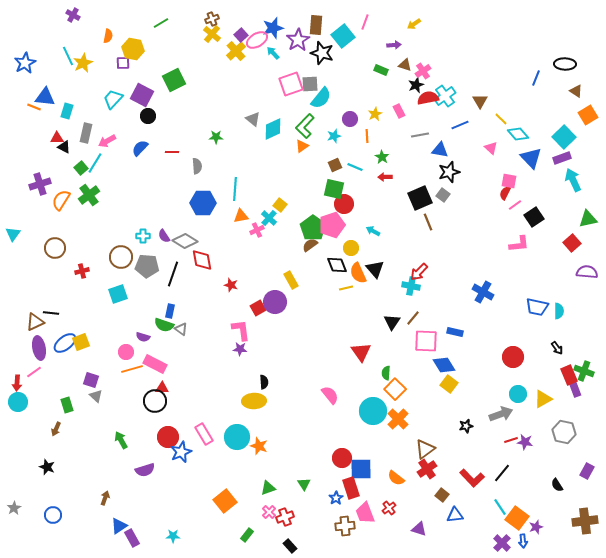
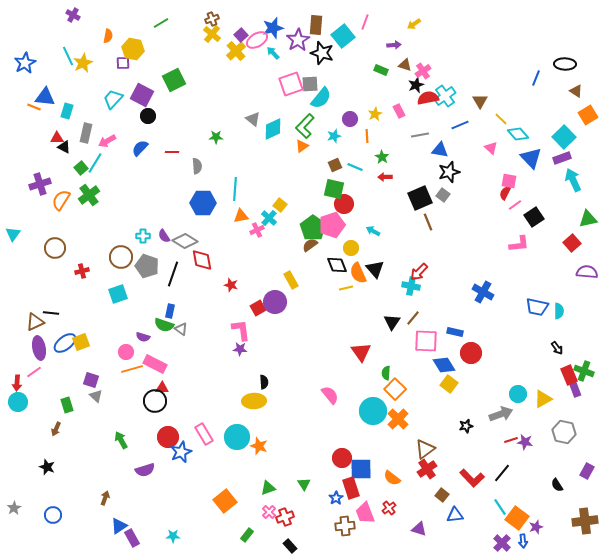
gray pentagon at (147, 266): rotated 15 degrees clockwise
red circle at (513, 357): moved 42 px left, 4 px up
orange semicircle at (396, 478): moved 4 px left
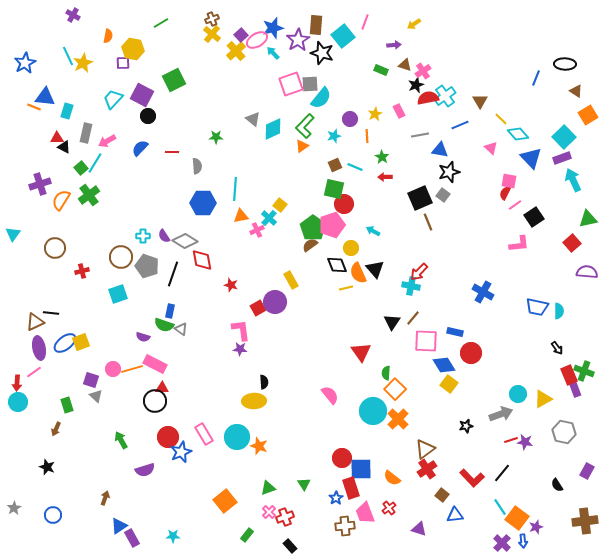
pink circle at (126, 352): moved 13 px left, 17 px down
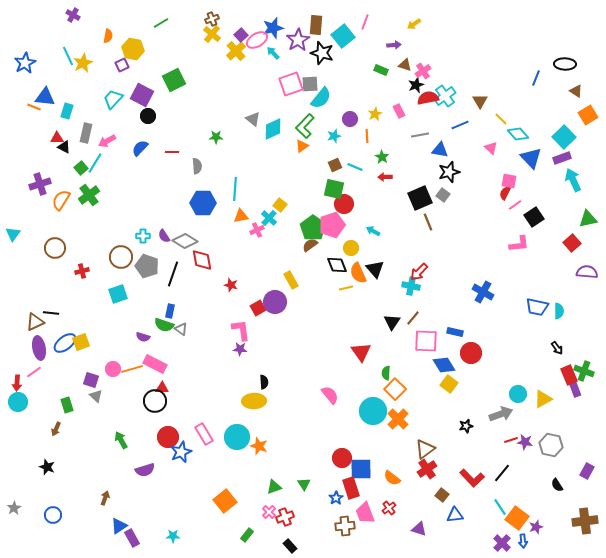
purple square at (123, 63): moved 1 px left, 2 px down; rotated 24 degrees counterclockwise
gray hexagon at (564, 432): moved 13 px left, 13 px down
green triangle at (268, 488): moved 6 px right, 1 px up
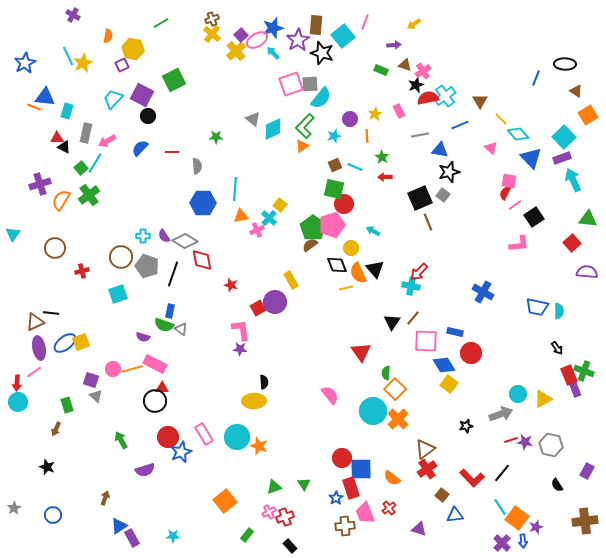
green triangle at (588, 219): rotated 18 degrees clockwise
pink cross at (269, 512): rotated 16 degrees clockwise
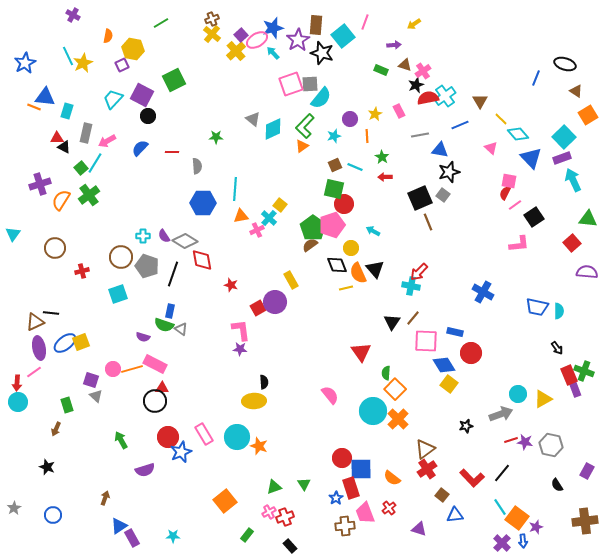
black ellipse at (565, 64): rotated 15 degrees clockwise
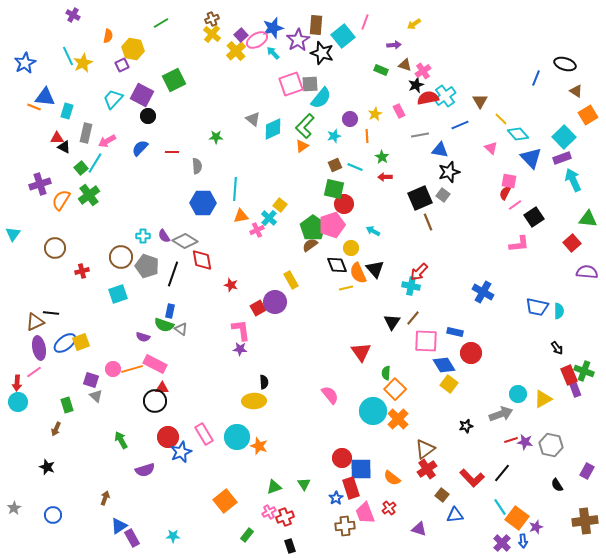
black rectangle at (290, 546): rotated 24 degrees clockwise
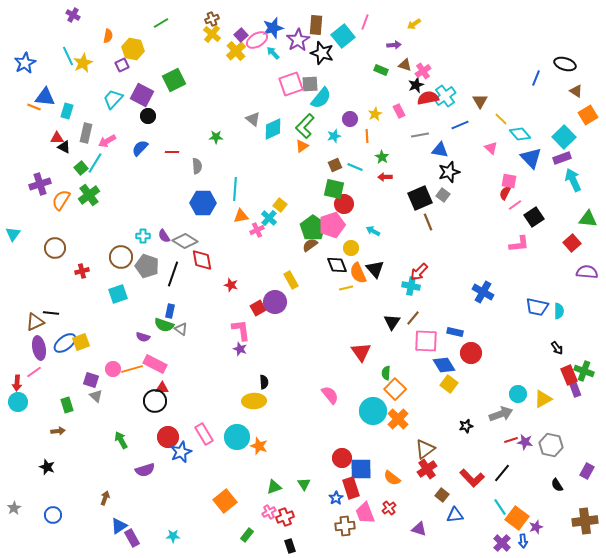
cyan diamond at (518, 134): moved 2 px right
purple star at (240, 349): rotated 16 degrees clockwise
brown arrow at (56, 429): moved 2 px right, 2 px down; rotated 120 degrees counterclockwise
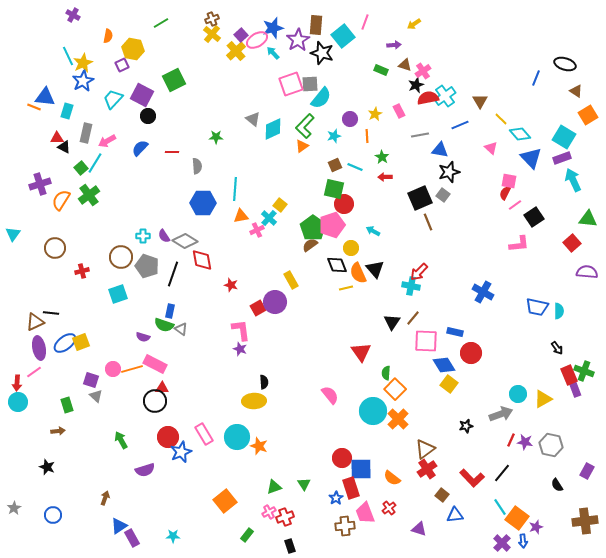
blue star at (25, 63): moved 58 px right, 18 px down
cyan square at (564, 137): rotated 15 degrees counterclockwise
red line at (511, 440): rotated 48 degrees counterclockwise
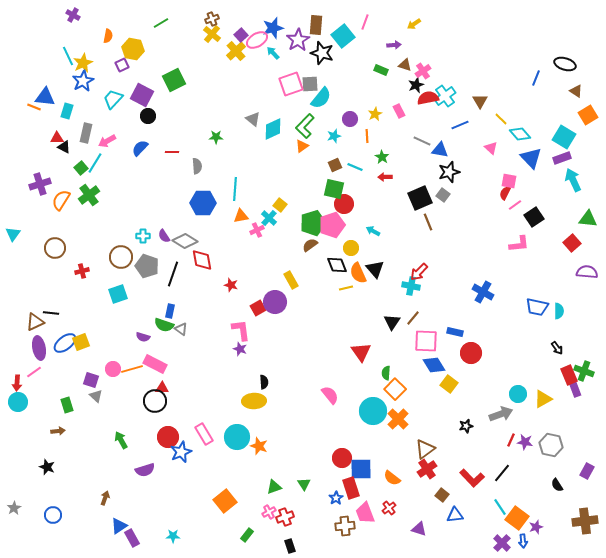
gray line at (420, 135): moved 2 px right, 6 px down; rotated 36 degrees clockwise
green pentagon at (313, 228): moved 5 px up; rotated 20 degrees clockwise
blue diamond at (444, 365): moved 10 px left
